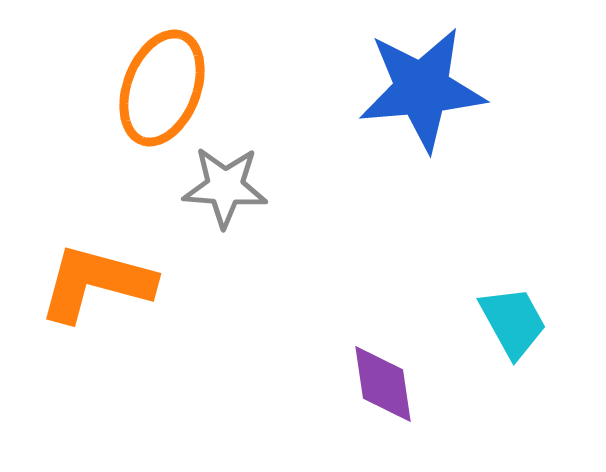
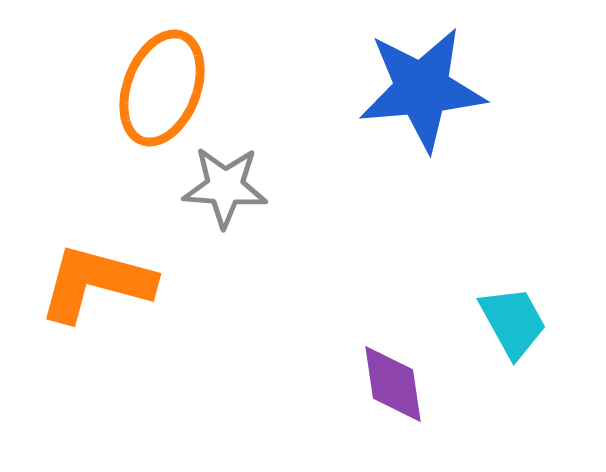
purple diamond: moved 10 px right
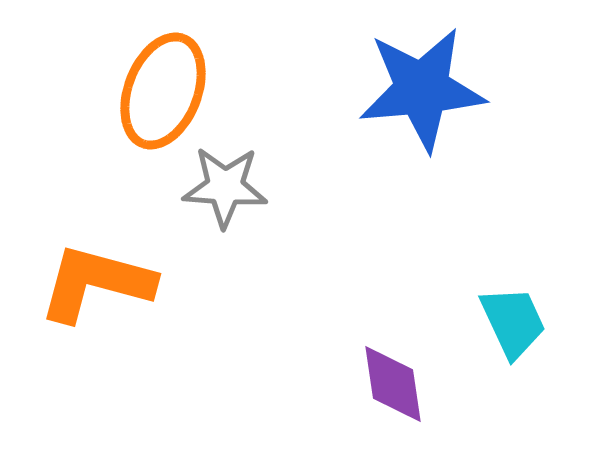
orange ellipse: moved 1 px right, 3 px down
cyan trapezoid: rotated 4 degrees clockwise
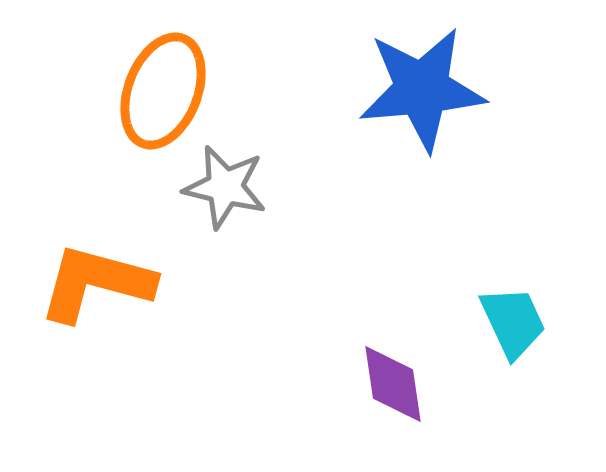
gray star: rotated 10 degrees clockwise
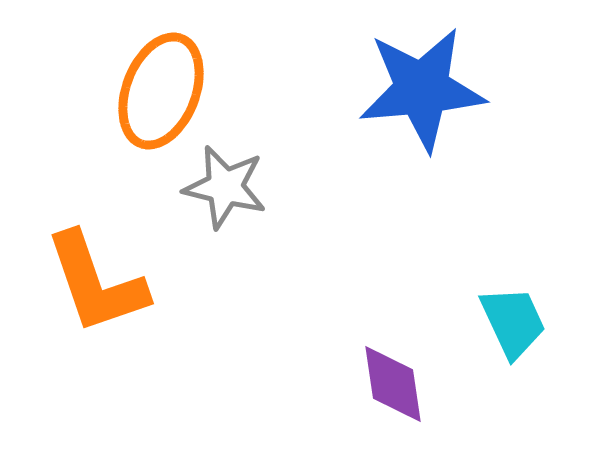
orange ellipse: moved 2 px left
orange L-shape: rotated 124 degrees counterclockwise
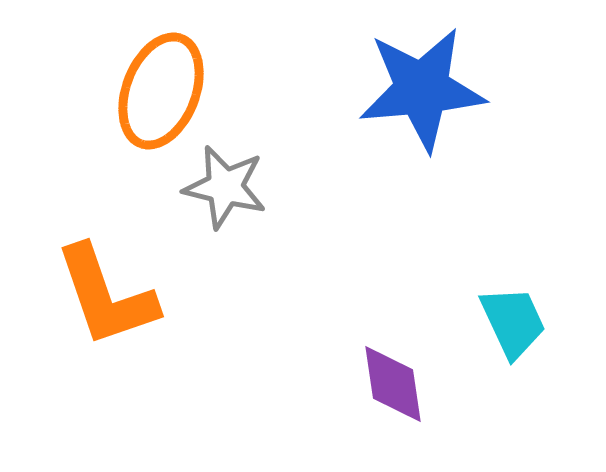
orange L-shape: moved 10 px right, 13 px down
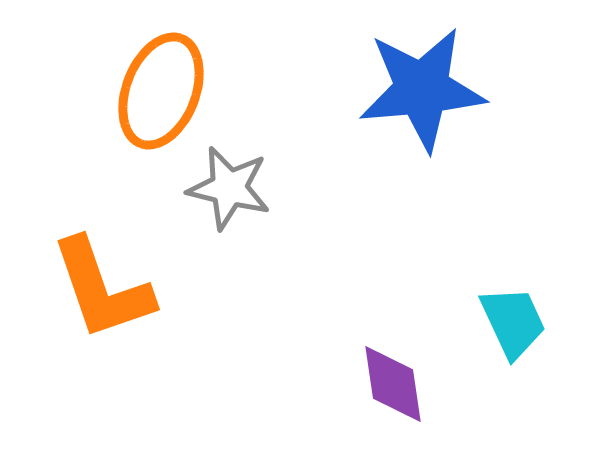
gray star: moved 4 px right, 1 px down
orange L-shape: moved 4 px left, 7 px up
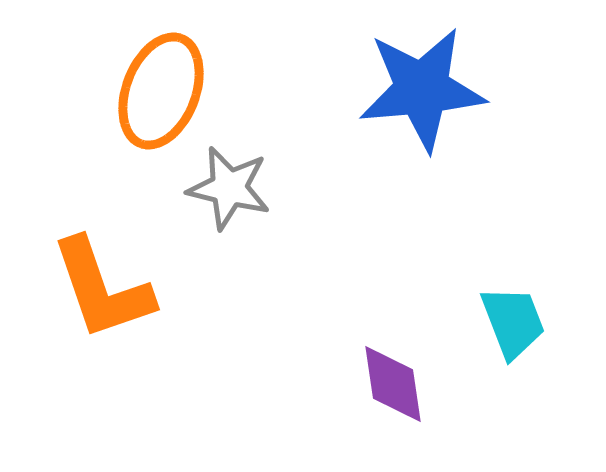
cyan trapezoid: rotated 4 degrees clockwise
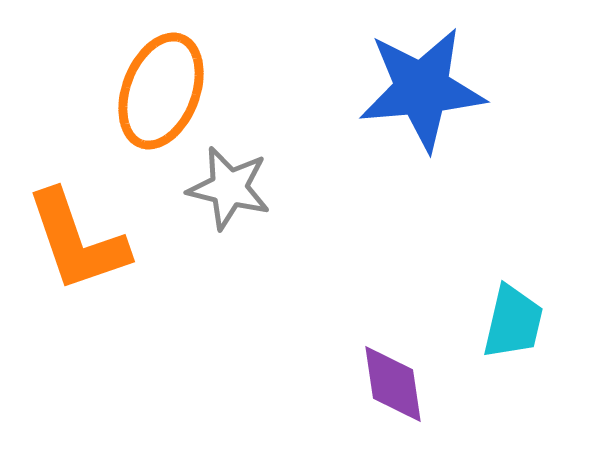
orange L-shape: moved 25 px left, 48 px up
cyan trapezoid: rotated 34 degrees clockwise
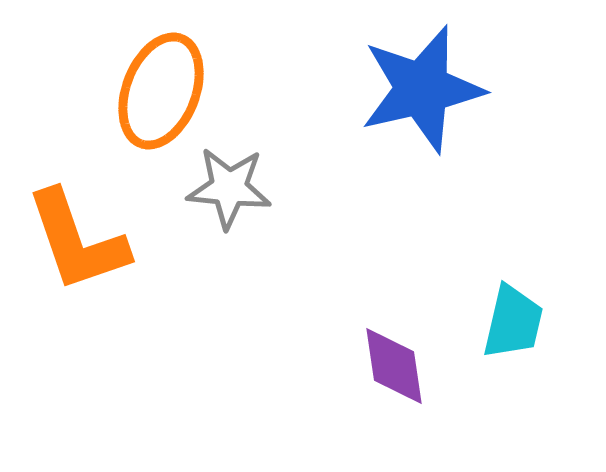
blue star: rotated 8 degrees counterclockwise
gray star: rotated 8 degrees counterclockwise
purple diamond: moved 1 px right, 18 px up
